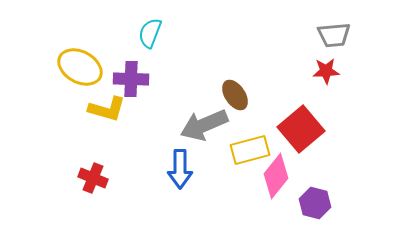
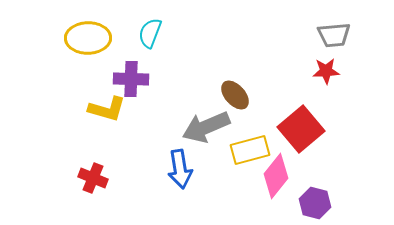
yellow ellipse: moved 8 px right, 29 px up; rotated 30 degrees counterclockwise
brown ellipse: rotated 8 degrees counterclockwise
gray arrow: moved 2 px right, 2 px down
blue arrow: rotated 9 degrees counterclockwise
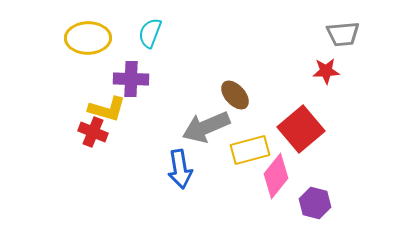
gray trapezoid: moved 9 px right, 1 px up
red cross: moved 46 px up
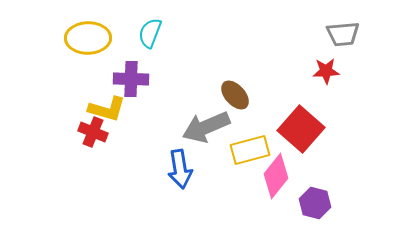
red square: rotated 9 degrees counterclockwise
